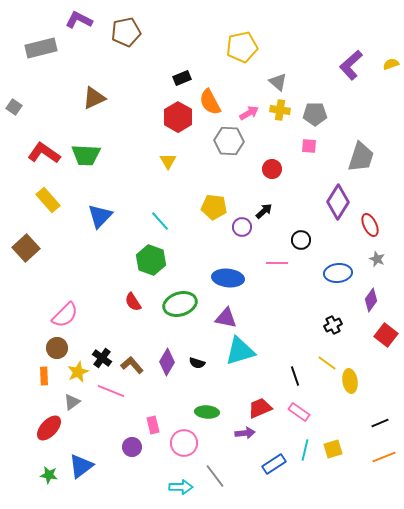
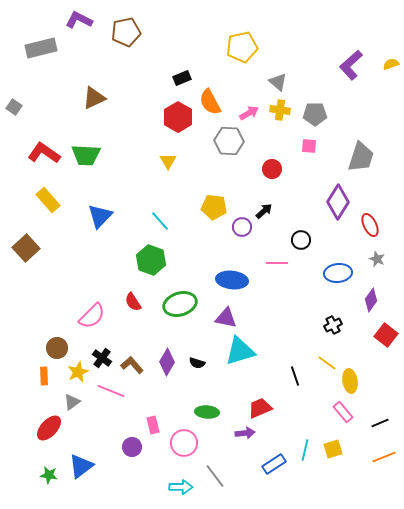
blue ellipse at (228, 278): moved 4 px right, 2 px down
pink semicircle at (65, 315): moved 27 px right, 1 px down
pink rectangle at (299, 412): moved 44 px right; rotated 15 degrees clockwise
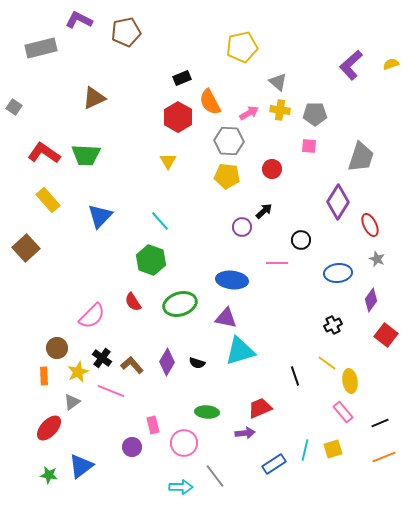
yellow pentagon at (214, 207): moved 13 px right, 31 px up
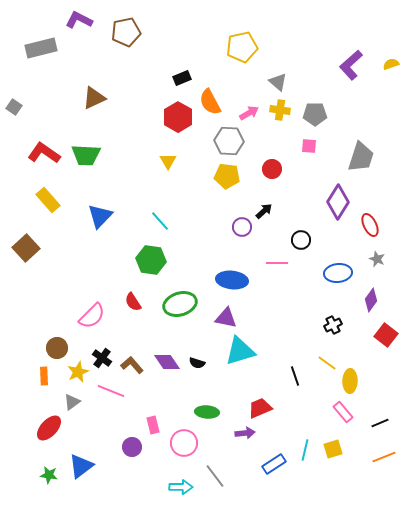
green hexagon at (151, 260): rotated 12 degrees counterclockwise
purple diamond at (167, 362): rotated 64 degrees counterclockwise
yellow ellipse at (350, 381): rotated 10 degrees clockwise
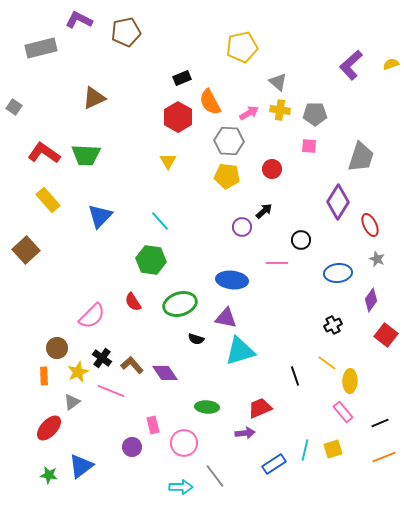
brown square at (26, 248): moved 2 px down
purple diamond at (167, 362): moved 2 px left, 11 px down
black semicircle at (197, 363): moved 1 px left, 24 px up
green ellipse at (207, 412): moved 5 px up
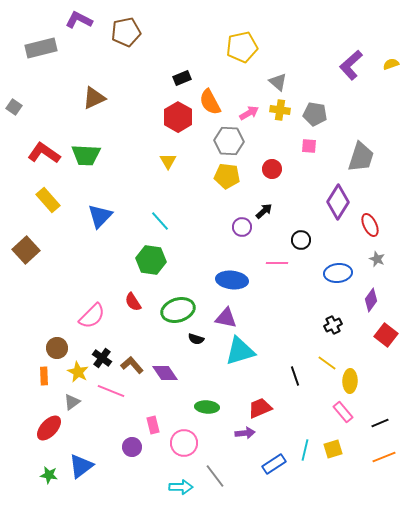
gray pentagon at (315, 114): rotated 10 degrees clockwise
green ellipse at (180, 304): moved 2 px left, 6 px down
yellow star at (78, 372): rotated 20 degrees counterclockwise
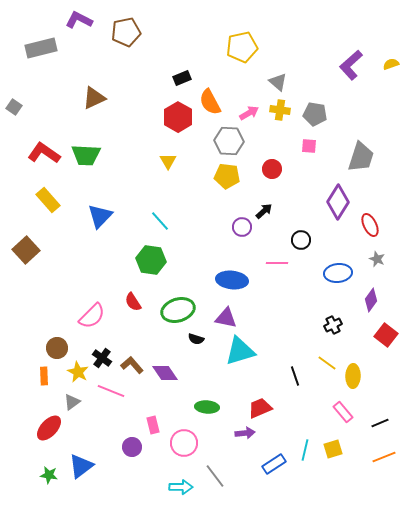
yellow ellipse at (350, 381): moved 3 px right, 5 px up
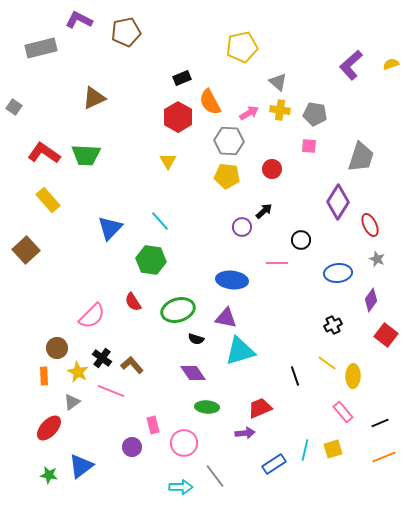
blue triangle at (100, 216): moved 10 px right, 12 px down
purple diamond at (165, 373): moved 28 px right
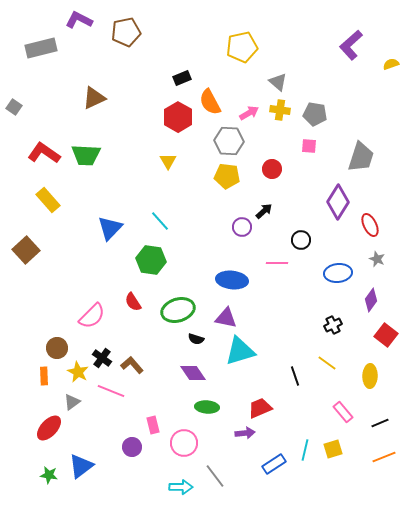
purple L-shape at (351, 65): moved 20 px up
yellow ellipse at (353, 376): moved 17 px right
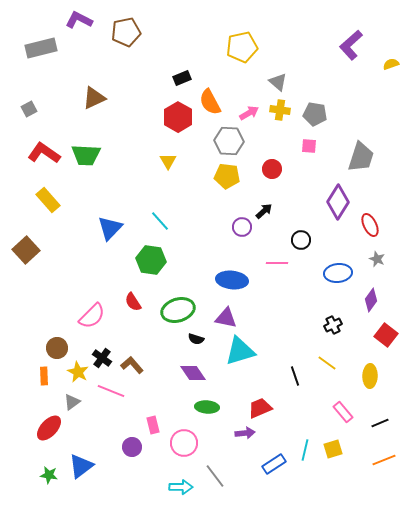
gray square at (14, 107): moved 15 px right, 2 px down; rotated 28 degrees clockwise
orange line at (384, 457): moved 3 px down
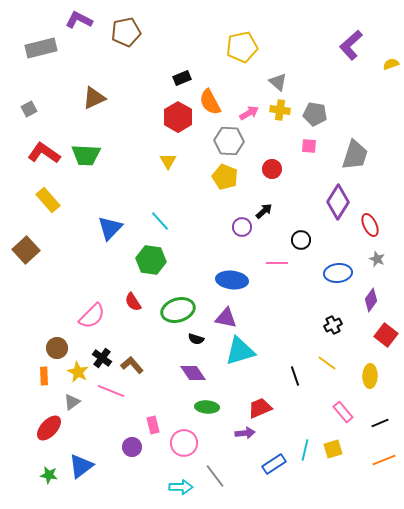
gray trapezoid at (361, 157): moved 6 px left, 2 px up
yellow pentagon at (227, 176): moved 2 px left, 1 px down; rotated 15 degrees clockwise
